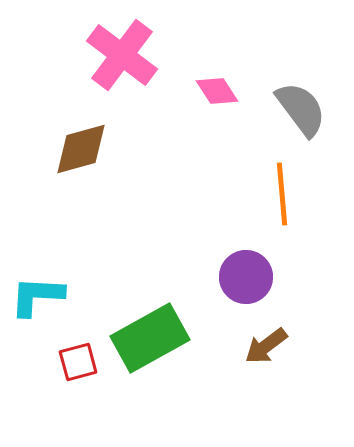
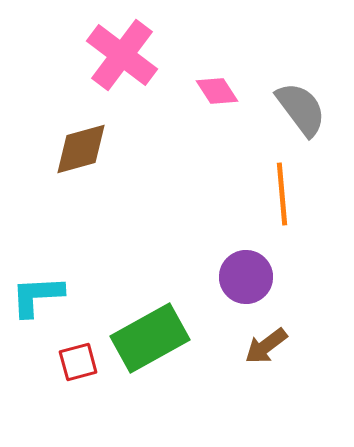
cyan L-shape: rotated 6 degrees counterclockwise
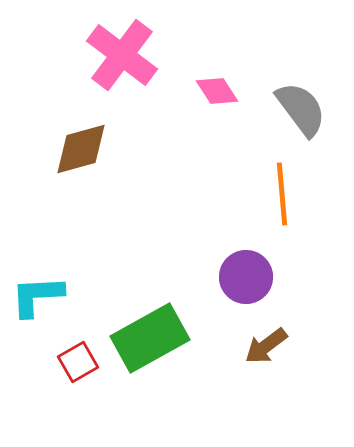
red square: rotated 15 degrees counterclockwise
